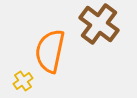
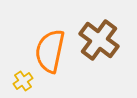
brown cross: moved 16 px down
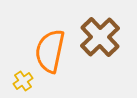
brown cross: moved 1 px right, 3 px up; rotated 9 degrees clockwise
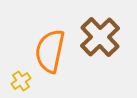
yellow cross: moved 2 px left
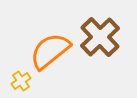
orange semicircle: rotated 39 degrees clockwise
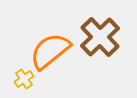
yellow cross: moved 3 px right, 2 px up
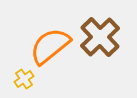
orange semicircle: moved 5 px up
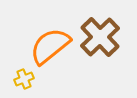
yellow cross: rotated 12 degrees clockwise
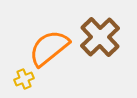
orange semicircle: moved 1 px left, 2 px down
